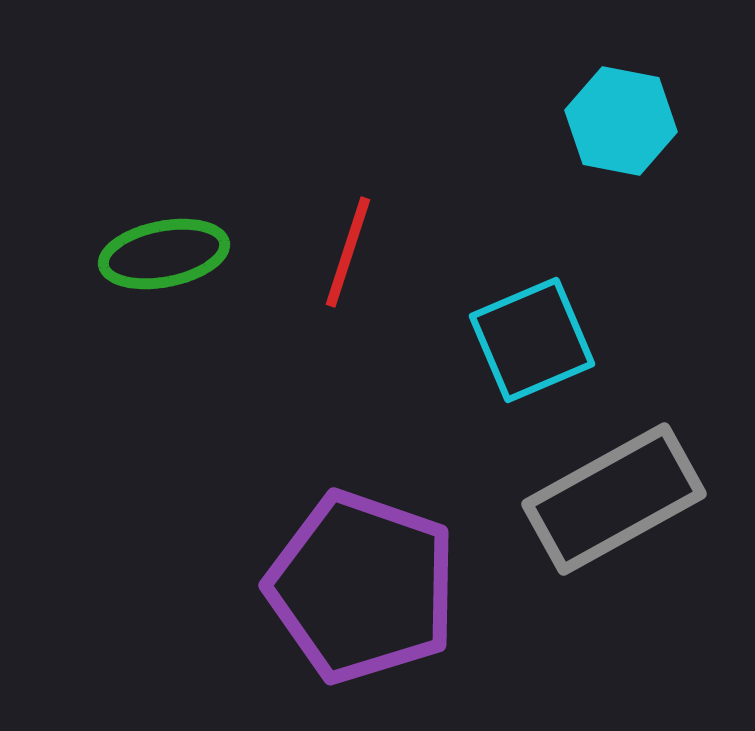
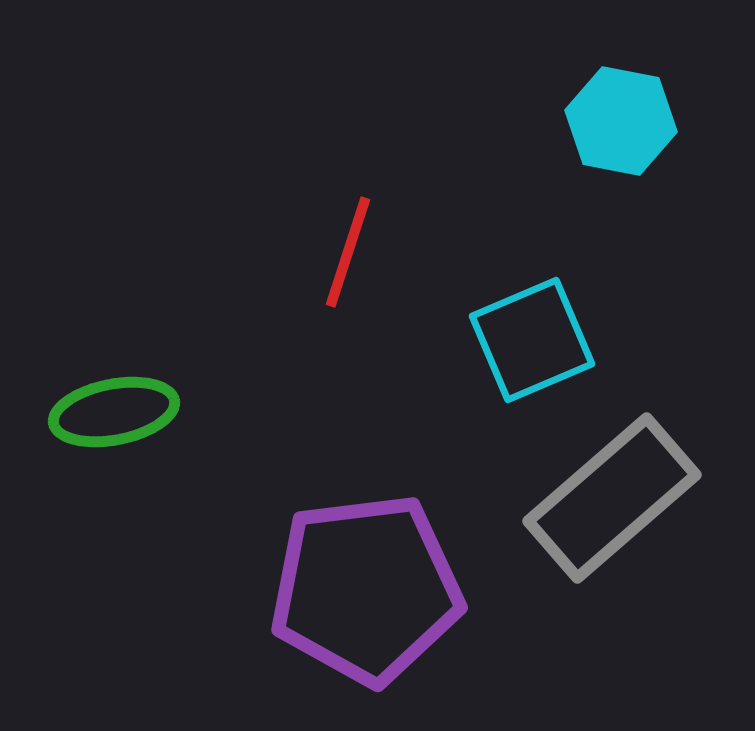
green ellipse: moved 50 px left, 158 px down
gray rectangle: moved 2 px left, 1 px up; rotated 12 degrees counterclockwise
purple pentagon: moved 4 px right, 2 px down; rotated 26 degrees counterclockwise
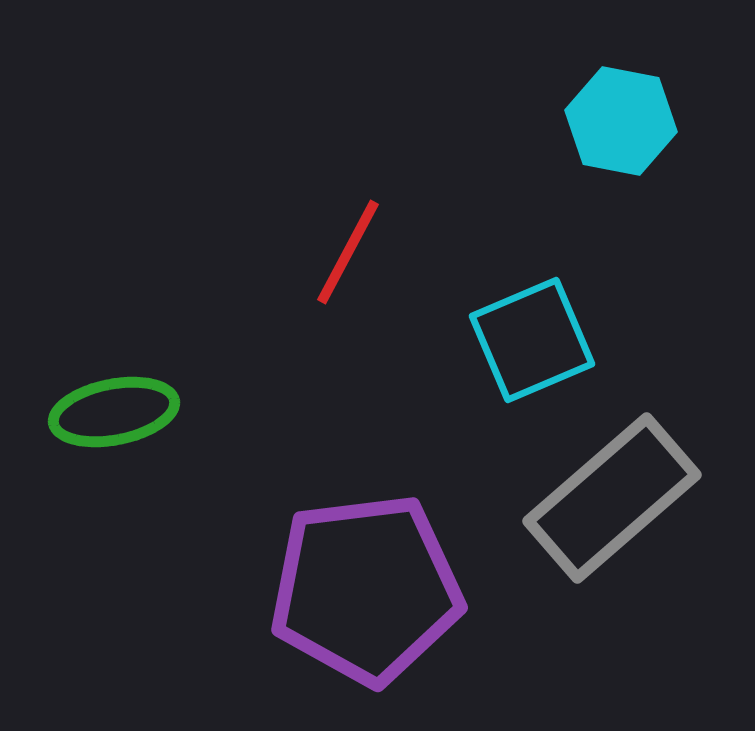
red line: rotated 10 degrees clockwise
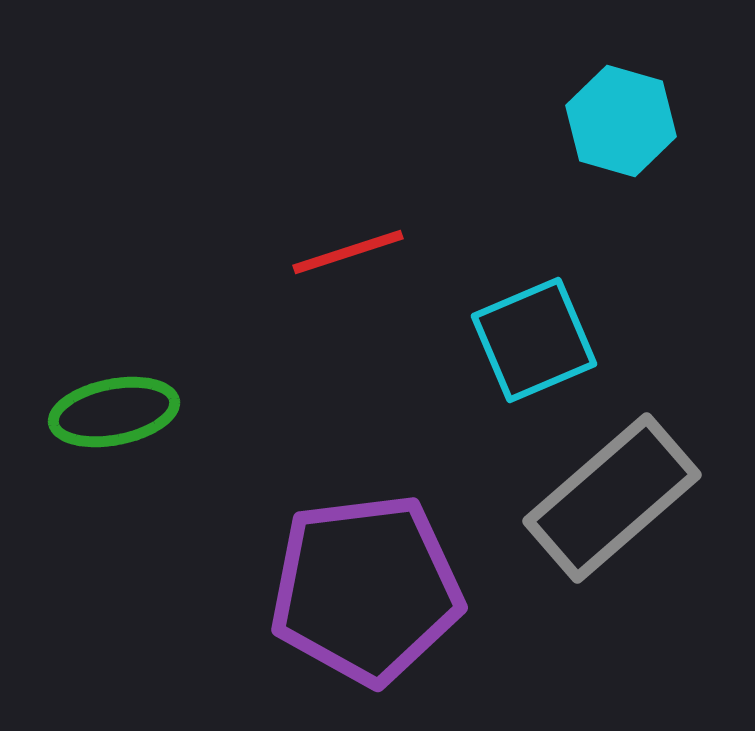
cyan hexagon: rotated 5 degrees clockwise
red line: rotated 44 degrees clockwise
cyan square: moved 2 px right
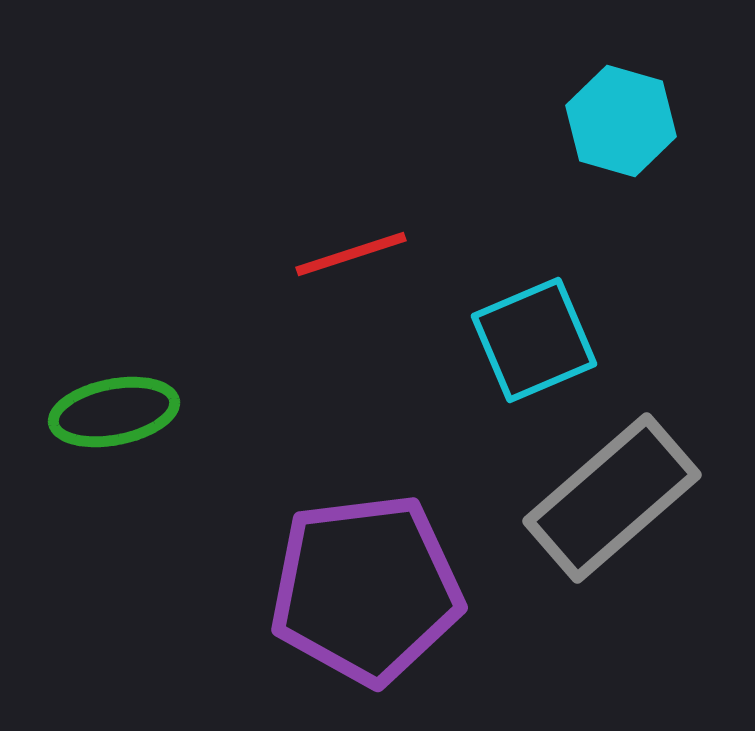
red line: moved 3 px right, 2 px down
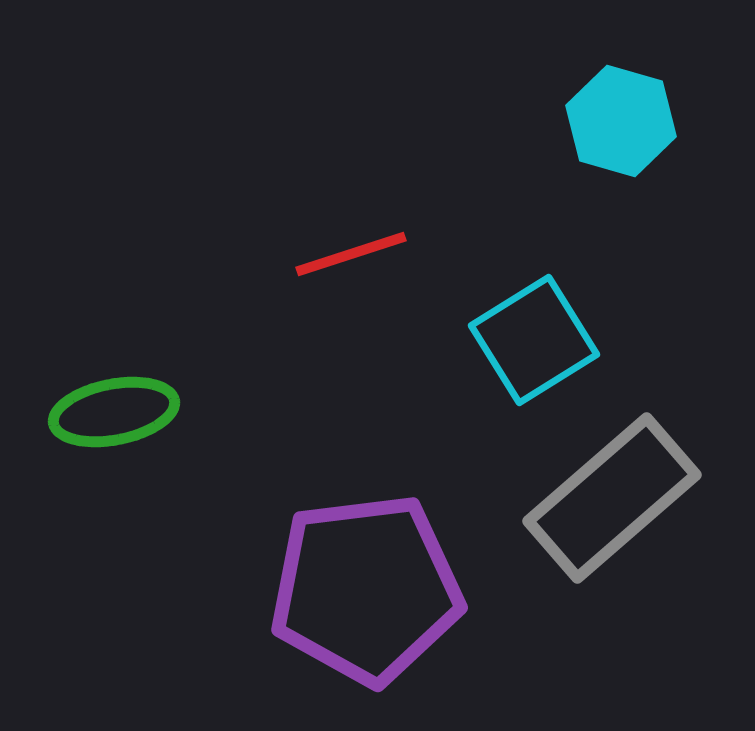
cyan square: rotated 9 degrees counterclockwise
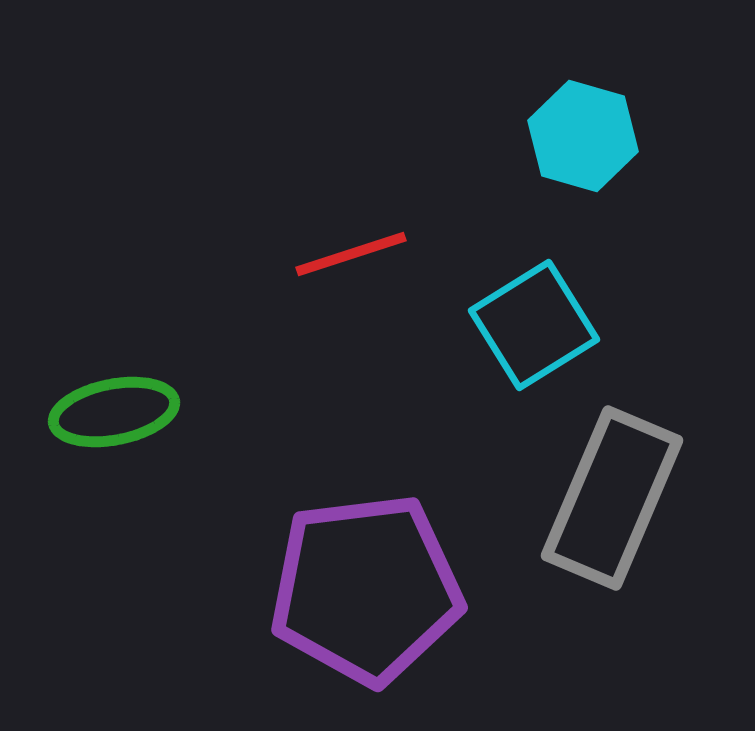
cyan hexagon: moved 38 px left, 15 px down
cyan square: moved 15 px up
gray rectangle: rotated 26 degrees counterclockwise
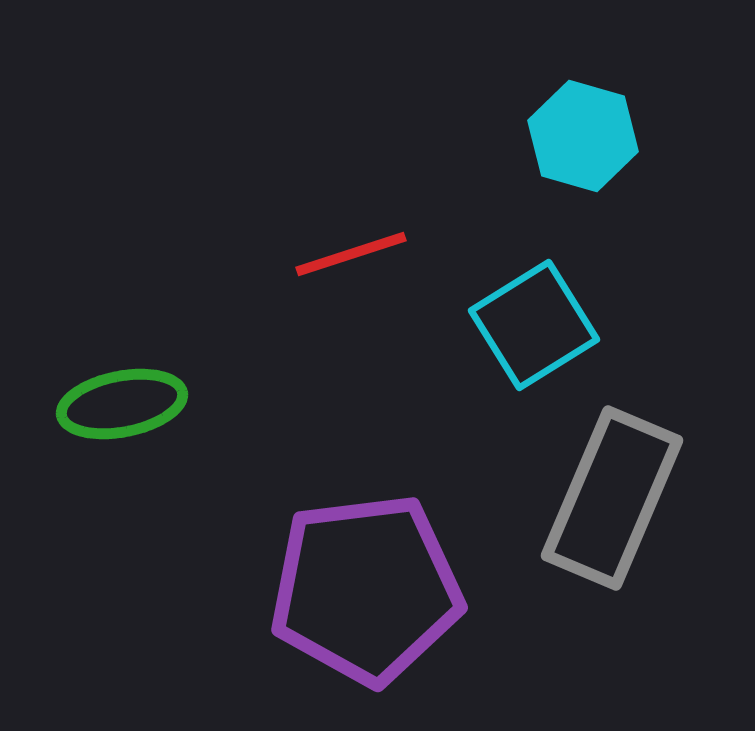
green ellipse: moved 8 px right, 8 px up
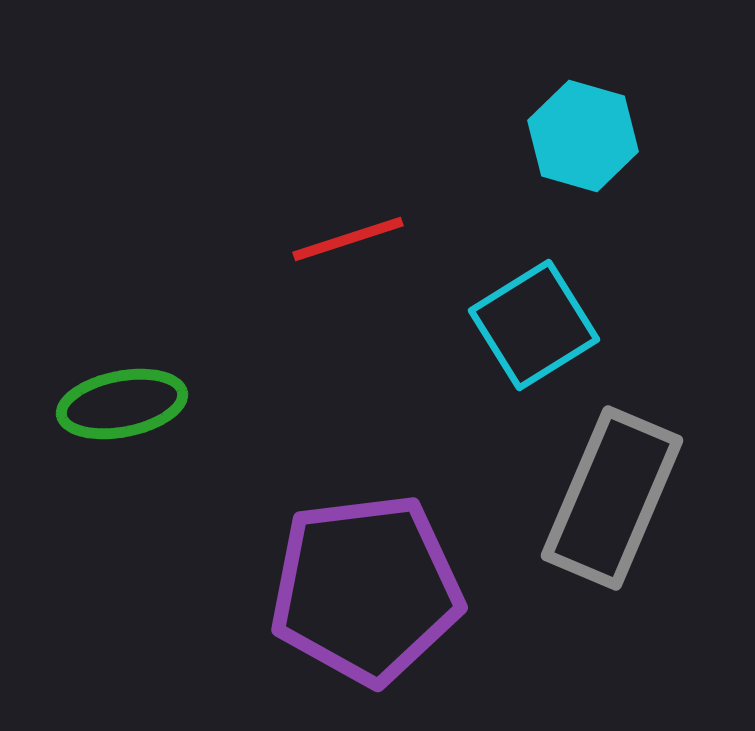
red line: moved 3 px left, 15 px up
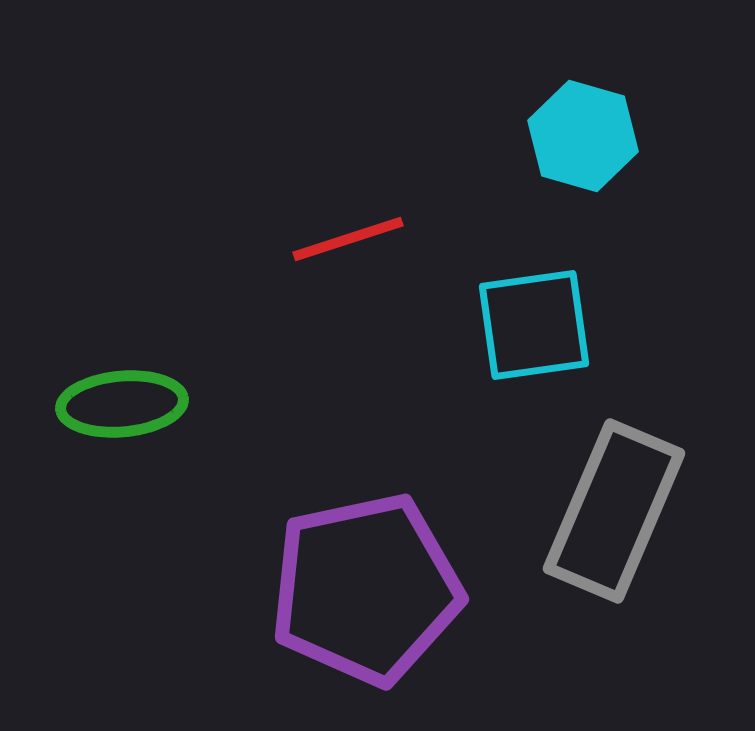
cyan square: rotated 24 degrees clockwise
green ellipse: rotated 6 degrees clockwise
gray rectangle: moved 2 px right, 13 px down
purple pentagon: rotated 5 degrees counterclockwise
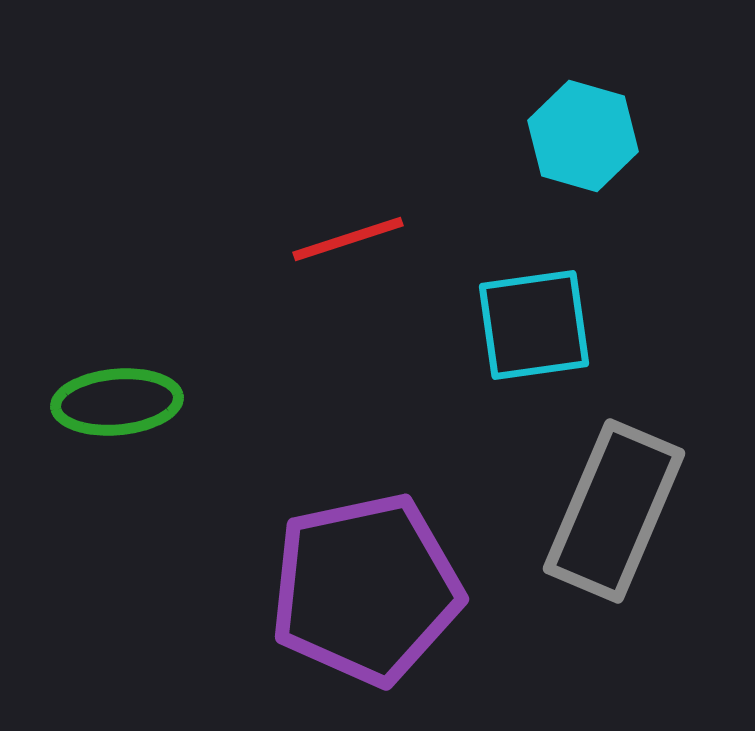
green ellipse: moved 5 px left, 2 px up
